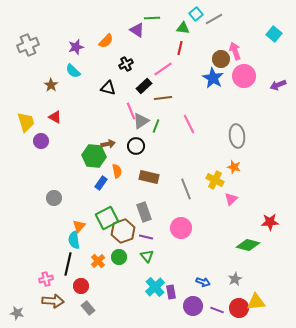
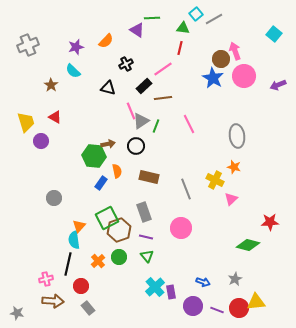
brown hexagon at (123, 231): moved 4 px left, 1 px up
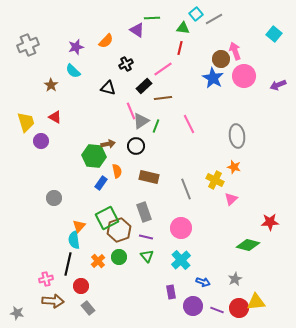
cyan cross at (155, 287): moved 26 px right, 27 px up
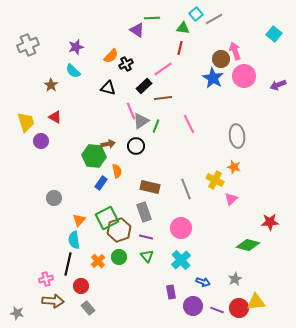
orange semicircle at (106, 41): moved 5 px right, 15 px down
brown rectangle at (149, 177): moved 1 px right, 10 px down
orange triangle at (79, 226): moved 6 px up
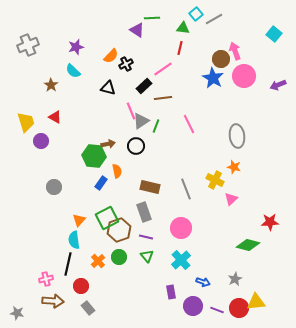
gray circle at (54, 198): moved 11 px up
